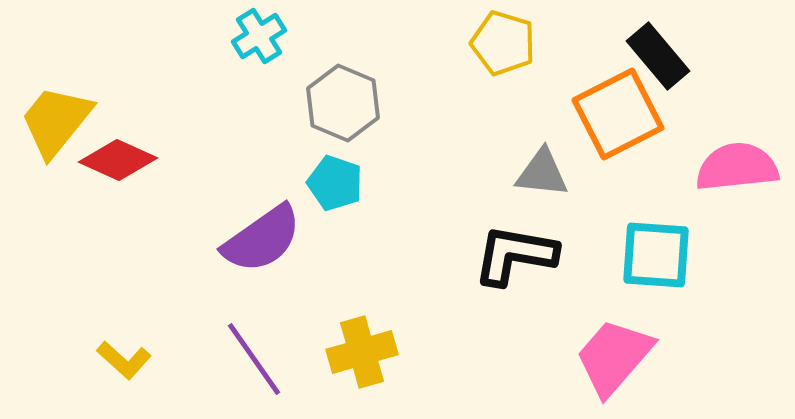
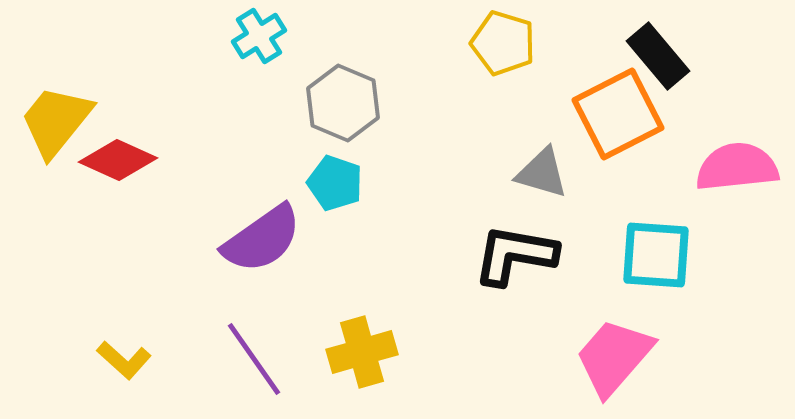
gray triangle: rotated 10 degrees clockwise
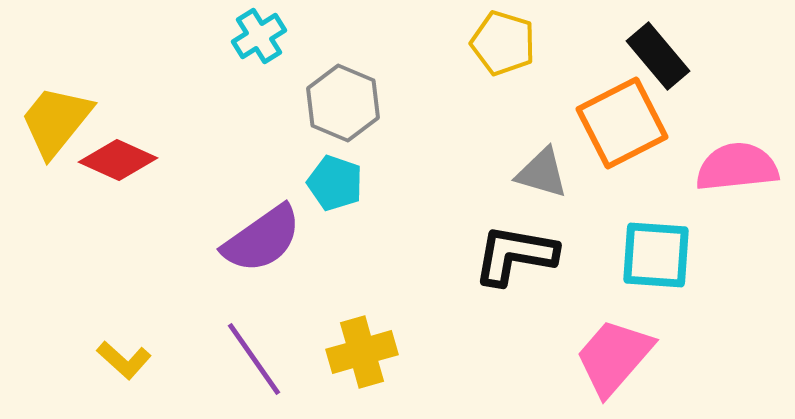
orange square: moved 4 px right, 9 px down
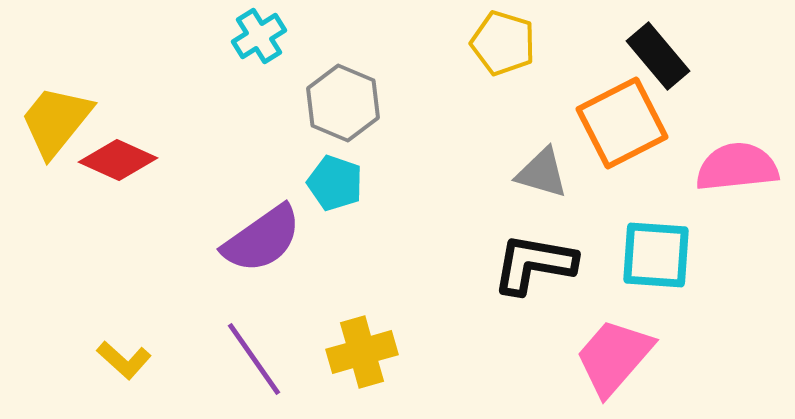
black L-shape: moved 19 px right, 9 px down
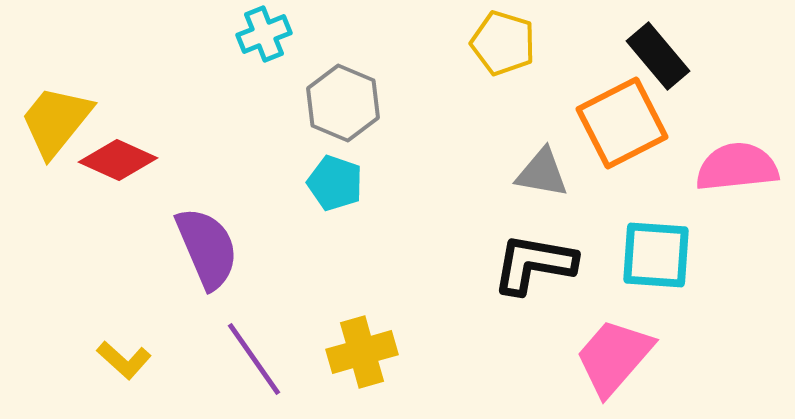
cyan cross: moved 5 px right, 2 px up; rotated 10 degrees clockwise
gray triangle: rotated 6 degrees counterclockwise
purple semicircle: moved 55 px left, 9 px down; rotated 78 degrees counterclockwise
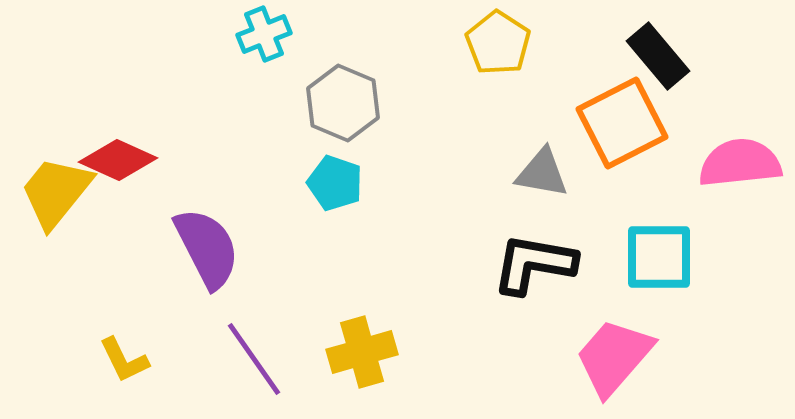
yellow pentagon: moved 5 px left; rotated 16 degrees clockwise
yellow trapezoid: moved 71 px down
pink semicircle: moved 3 px right, 4 px up
purple semicircle: rotated 4 degrees counterclockwise
cyan square: moved 3 px right, 2 px down; rotated 4 degrees counterclockwise
yellow L-shape: rotated 22 degrees clockwise
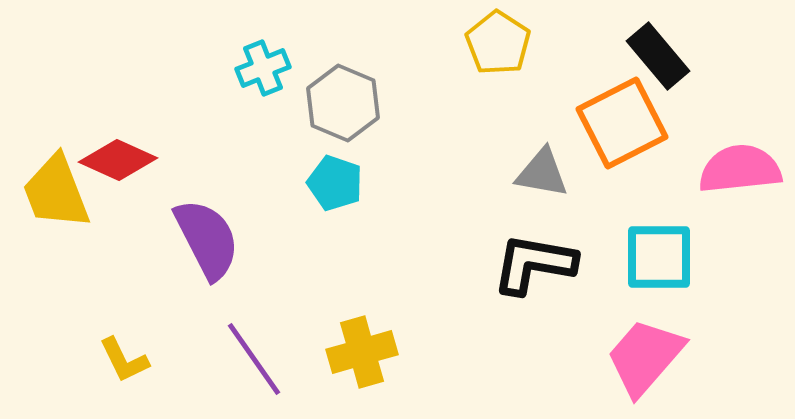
cyan cross: moved 1 px left, 34 px down
pink semicircle: moved 6 px down
yellow trapezoid: rotated 60 degrees counterclockwise
purple semicircle: moved 9 px up
pink trapezoid: moved 31 px right
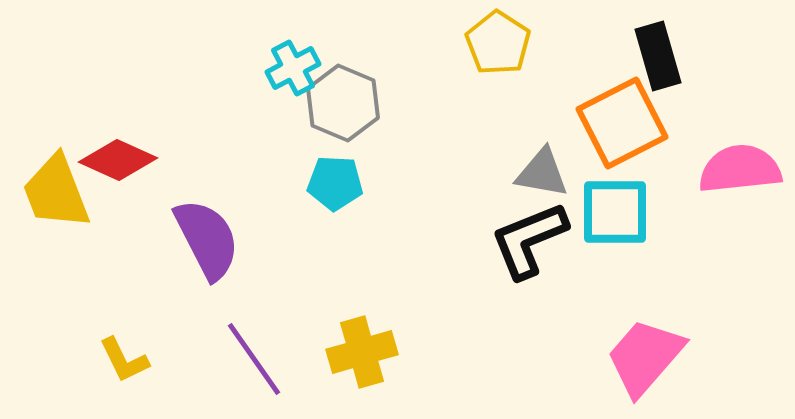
black rectangle: rotated 24 degrees clockwise
cyan cross: moved 30 px right; rotated 6 degrees counterclockwise
cyan pentagon: rotated 16 degrees counterclockwise
cyan square: moved 44 px left, 45 px up
black L-shape: moved 5 px left, 24 px up; rotated 32 degrees counterclockwise
